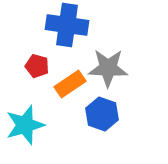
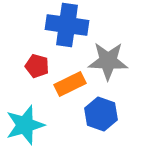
gray star: moved 7 px up
orange rectangle: rotated 8 degrees clockwise
blue hexagon: moved 1 px left
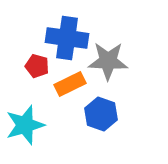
blue cross: moved 13 px down
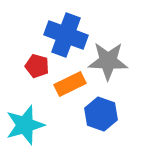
blue cross: moved 1 px left, 3 px up; rotated 12 degrees clockwise
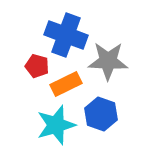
orange rectangle: moved 4 px left
cyan star: moved 31 px right
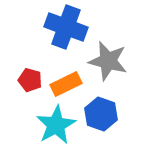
blue cross: moved 8 px up
gray star: rotated 12 degrees clockwise
red pentagon: moved 7 px left, 14 px down
cyan star: rotated 12 degrees counterclockwise
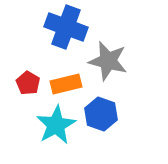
red pentagon: moved 2 px left, 3 px down; rotated 15 degrees clockwise
orange rectangle: rotated 12 degrees clockwise
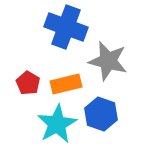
cyan star: moved 1 px right, 1 px up
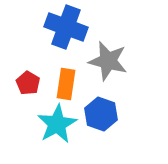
orange rectangle: rotated 68 degrees counterclockwise
